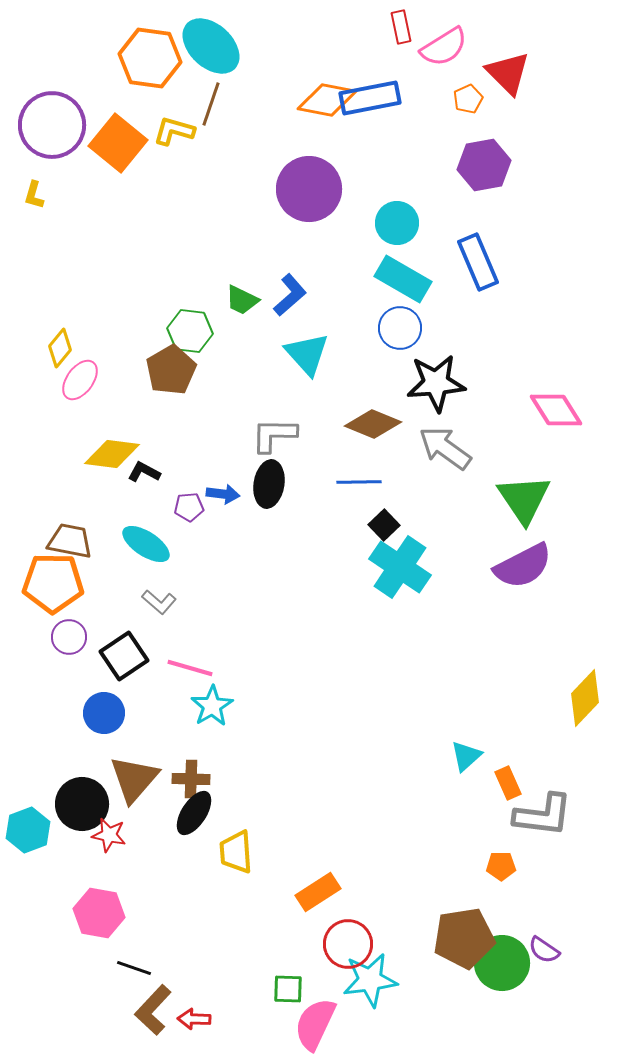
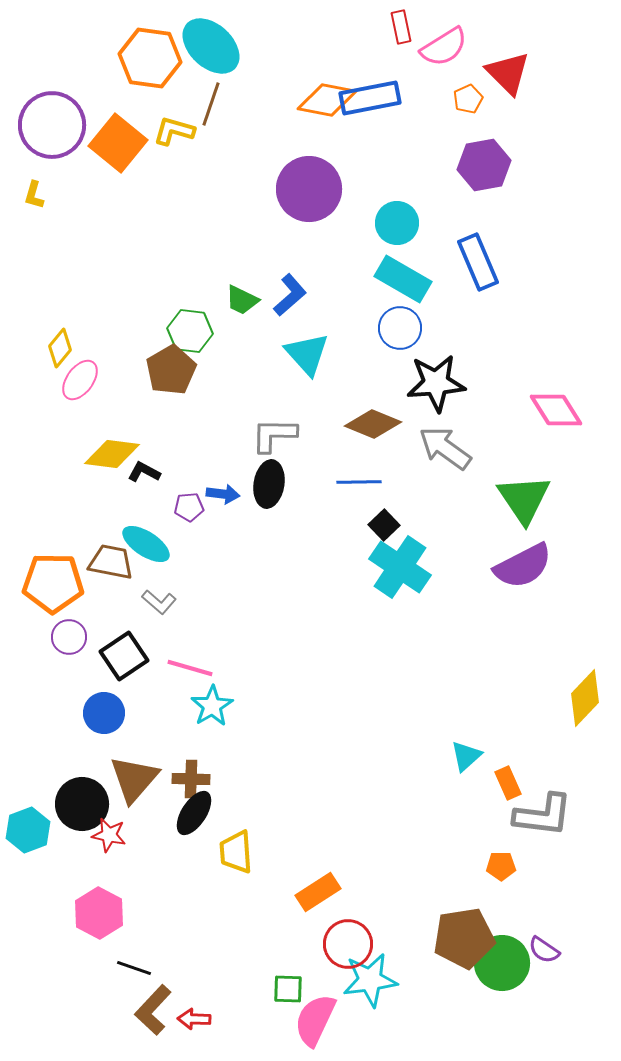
brown trapezoid at (70, 541): moved 41 px right, 21 px down
pink hexagon at (99, 913): rotated 18 degrees clockwise
pink semicircle at (315, 1024): moved 4 px up
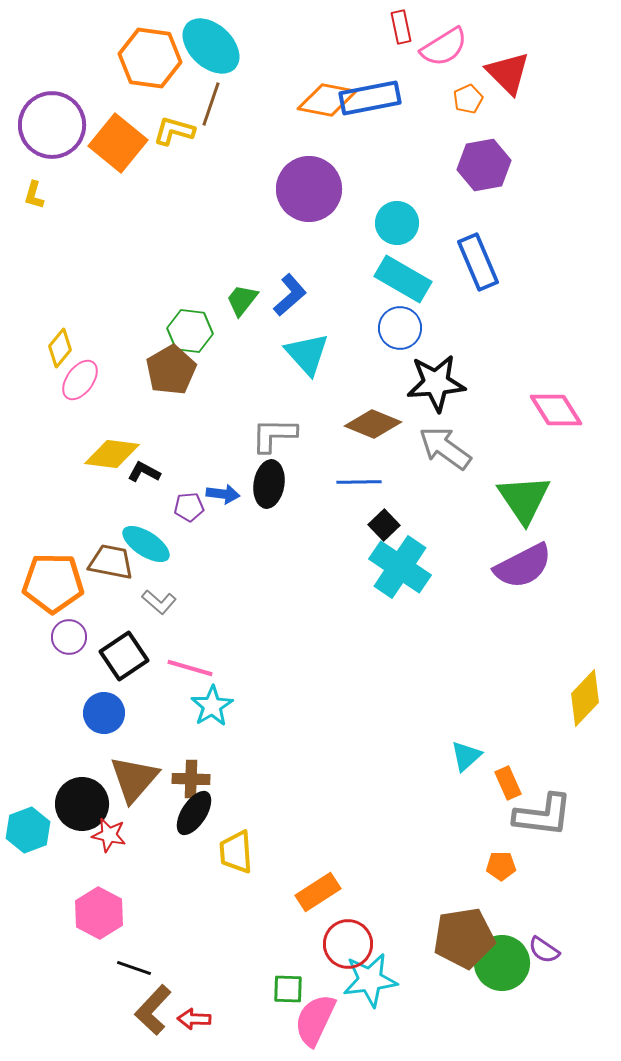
green trapezoid at (242, 300): rotated 102 degrees clockwise
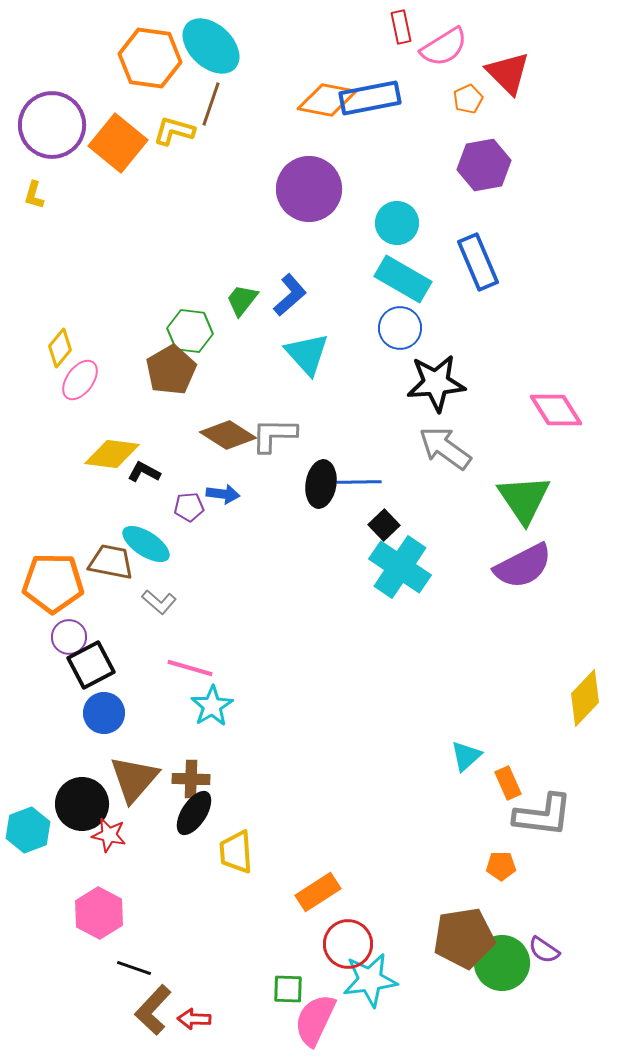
brown diamond at (373, 424): moved 145 px left, 11 px down; rotated 10 degrees clockwise
black ellipse at (269, 484): moved 52 px right
black square at (124, 656): moved 33 px left, 9 px down; rotated 6 degrees clockwise
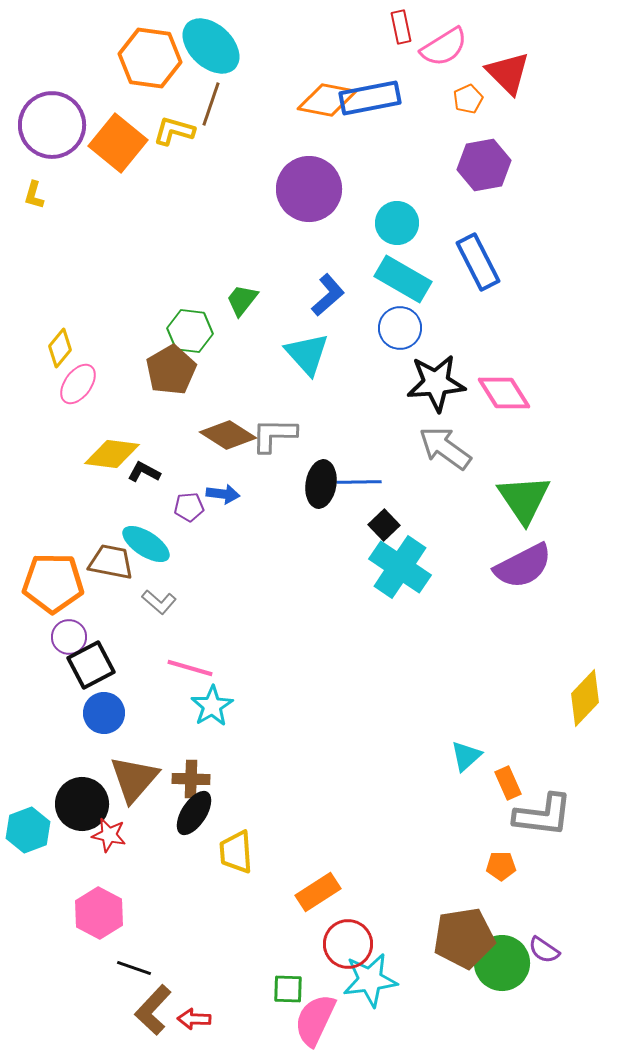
blue rectangle at (478, 262): rotated 4 degrees counterclockwise
blue L-shape at (290, 295): moved 38 px right
pink ellipse at (80, 380): moved 2 px left, 4 px down
pink diamond at (556, 410): moved 52 px left, 17 px up
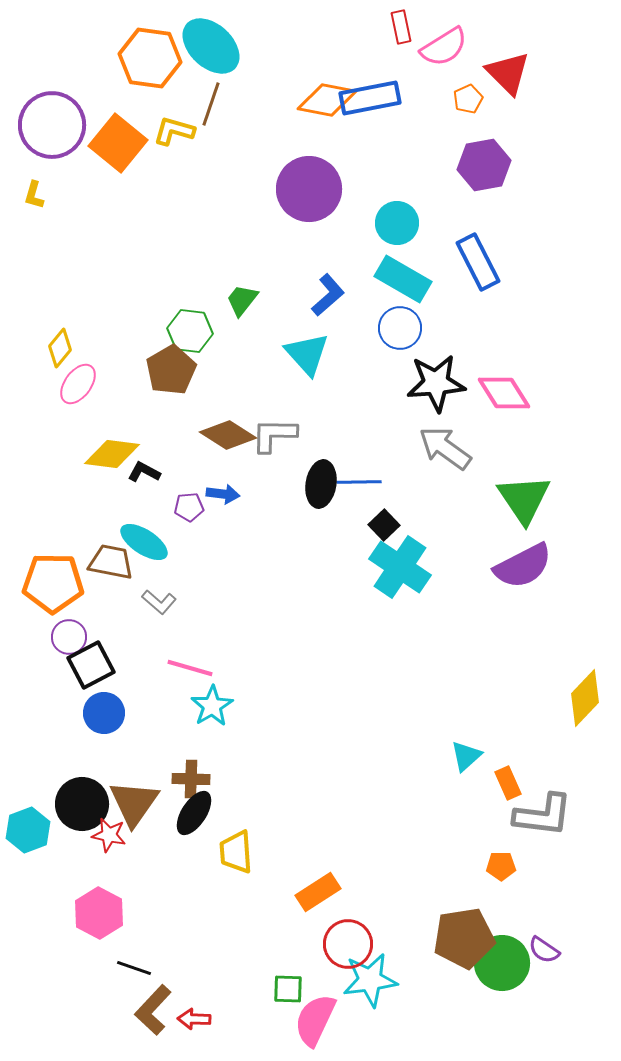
cyan ellipse at (146, 544): moved 2 px left, 2 px up
brown triangle at (134, 779): moved 24 px down; rotated 6 degrees counterclockwise
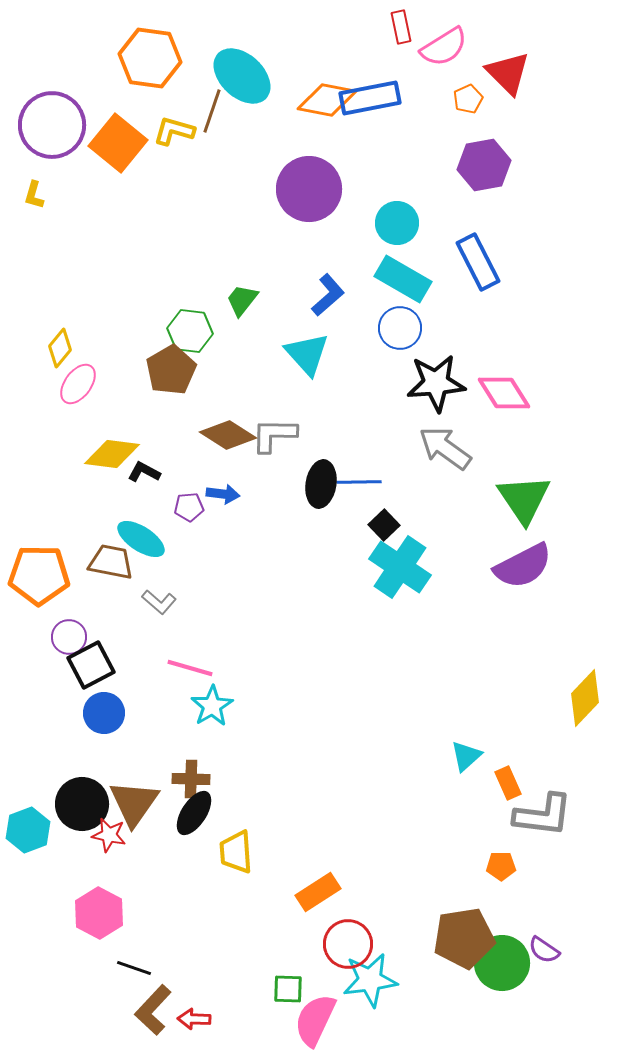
cyan ellipse at (211, 46): moved 31 px right, 30 px down
brown line at (211, 104): moved 1 px right, 7 px down
cyan ellipse at (144, 542): moved 3 px left, 3 px up
orange pentagon at (53, 583): moved 14 px left, 8 px up
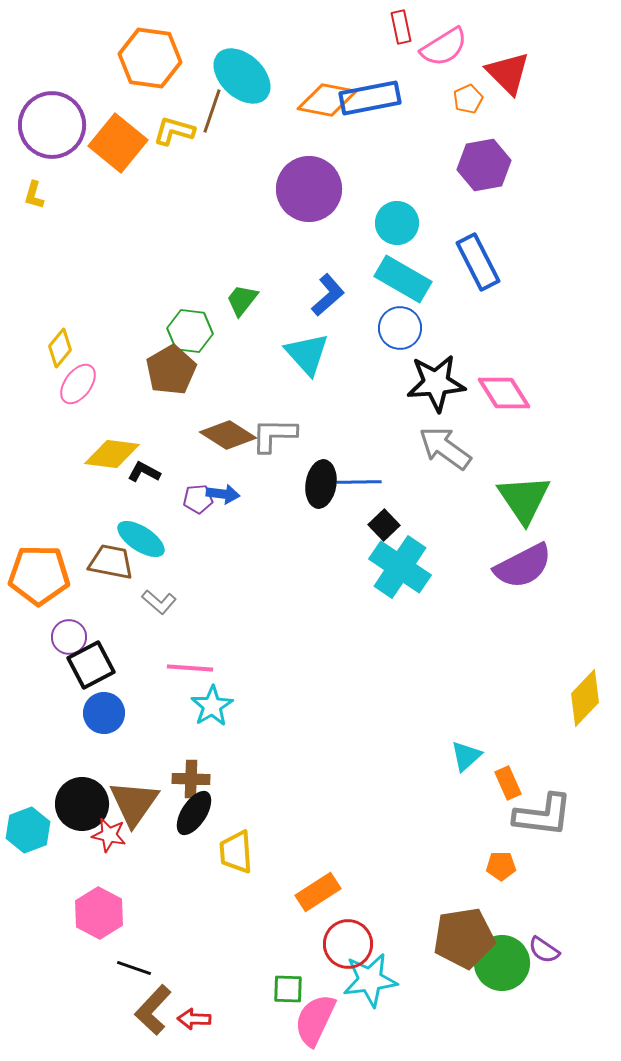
purple pentagon at (189, 507): moved 9 px right, 8 px up
pink line at (190, 668): rotated 12 degrees counterclockwise
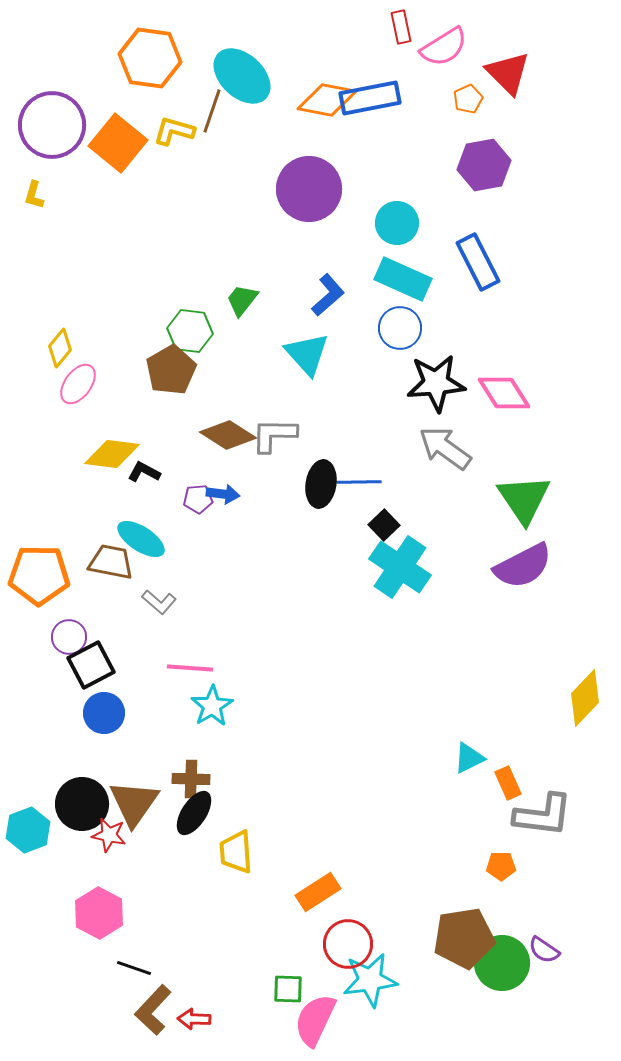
cyan rectangle at (403, 279): rotated 6 degrees counterclockwise
cyan triangle at (466, 756): moved 3 px right, 2 px down; rotated 16 degrees clockwise
